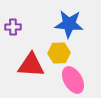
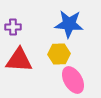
yellow hexagon: moved 1 px down
red triangle: moved 12 px left, 5 px up
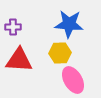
yellow hexagon: moved 1 px right, 1 px up
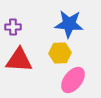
pink ellipse: rotated 68 degrees clockwise
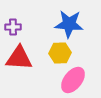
red triangle: moved 2 px up
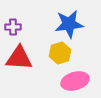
blue star: rotated 12 degrees counterclockwise
yellow hexagon: rotated 15 degrees counterclockwise
pink ellipse: moved 2 px right, 1 px down; rotated 36 degrees clockwise
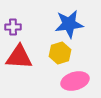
red triangle: moved 1 px up
